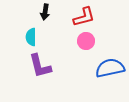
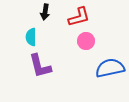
red L-shape: moved 5 px left
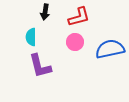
pink circle: moved 11 px left, 1 px down
blue semicircle: moved 19 px up
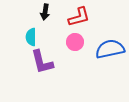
purple L-shape: moved 2 px right, 4 px up
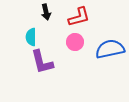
black arrow: moved 1 px right; rotated 21 degrees counterclockwise
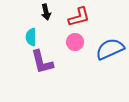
blue semicircle: rotated 12 degrees counterclockwise
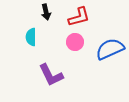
purple L-shape: moved 9 px right, 13 px down; rotated 12 degrees counterclockwise
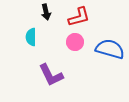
blue semicircle: rotated 40 degrees clockwise
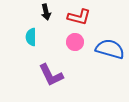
red L-shape: rotated 30 degrees clockwise
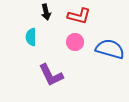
red L-shape: moved 1 px up
